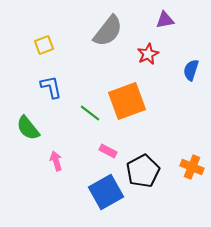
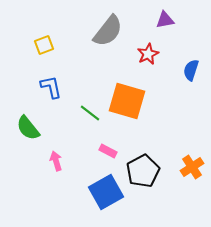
orange square: rotated 36 degrees clockwise
orange cross: rotated 35 degrees clockwise
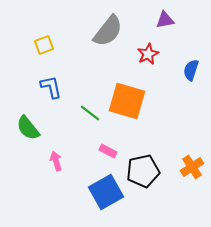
black pentagon: rotated 16 degrees clockwise
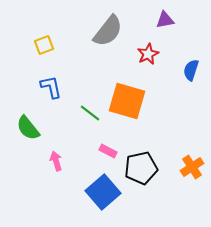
black pentagon: moved 2 px left, 3 px up
blue square: moved 3 px left; rotated 12 degrees counterclockwise
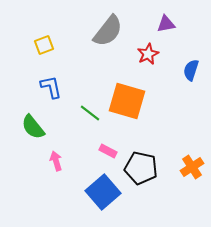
purple triangle: moved 1 px right, 4 px down
green semicircle: moved 5 px right, 1 px up
black pentagon: rotated 24 degrees clockwise
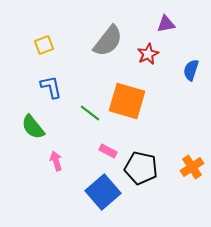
gray semicircle: moved 10 px down
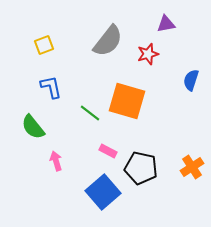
red star: rotated 10 degrees clockwise
blue semicircle: moved 10 px down
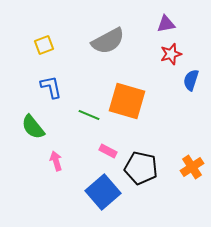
gray semicircle: rotated 24 degrees clockwise
red star: moved 23 px right
green line: moved 1 px left, 2 px down; rotated 15 degrees counterclockwise
